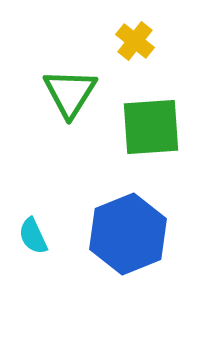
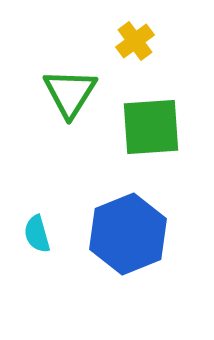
yellow cross: rotated 15 degrees clockwise
cyan semicircle: moved 4 px right, 2 px up; rotated 9 degrees clockwise
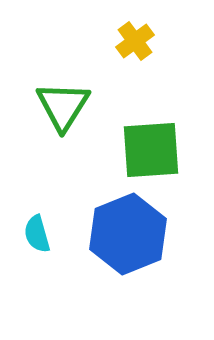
green triangle: moved 7 px left, 13 px down
green square: moved 23 px down
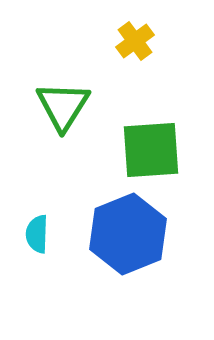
cyan semicircle: rotated 18 degrees clockwise
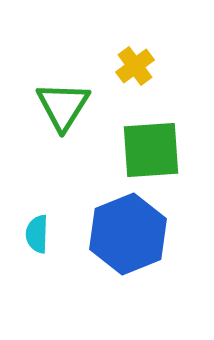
yellow cross: moved 25 px down
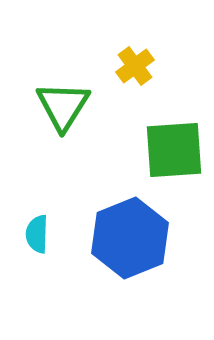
green square: moved 23 px right
blue hexagon: moved 2 px right, 4 px down
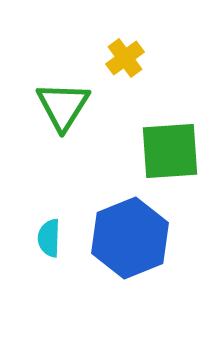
yellow cross: moved 10 px left, 8 px up
green square: moved 4 px left, 1 px down
cyan semicircle: moved 12 px right, 4 px down
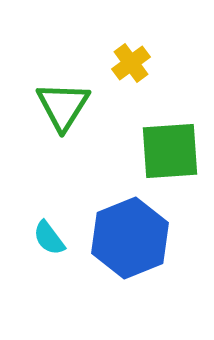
yellow cross: moved 6 px right, 5 px down
cyan semicircle: rotated 39 degrees counterclockwise
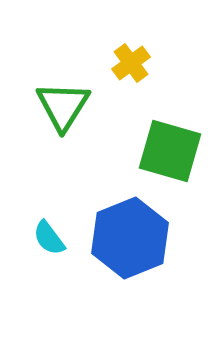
green square: rotated 20 degrees clockwise
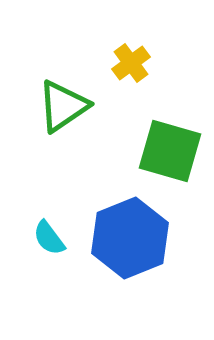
green triangle: rotated 24 degrees clockwise
